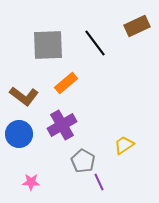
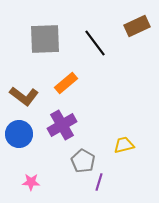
gray square: moved 3 px left, 6 px up
yellow trapezoid: rotated 20 degrees clockwise
purple line: rotated 42 degrees clockwise
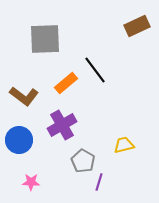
black line: moved 27 px down
blue circle: moved 6 px down
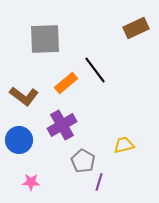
brown rectangle: moved 1 px left, 2 px down
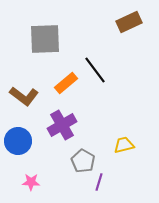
brown rectangle: moved 7 px left, 6 px up
blue circle: moved 1 px left, 1 px down
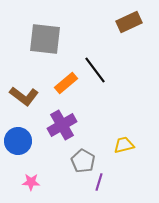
gray square: rotated 8 degrees clockwise
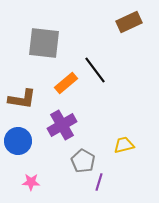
gray square: moved 1 px left, 4 px down
brown L-shape: moved 2 px left, 3 px down; rotated 28 degrees counterclockwise
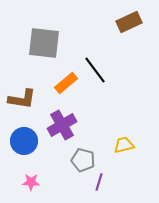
blue circle: moved 6 px right
gray pentagon: moved 1 px up; rotated 15 degrees counterclockwise
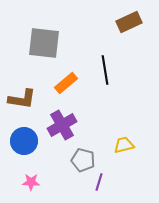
black line: moved 10 px right; rotated 28 degrees clockwise
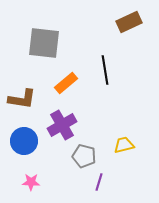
gray pentagon: moved 1 px right, 4 px up
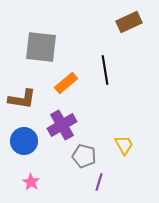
gray square: moved 3 px left, 4 px down
yellow trapezoid: rotated 75 degrees clockwise
pink star: rotated 30 degrees clockwise
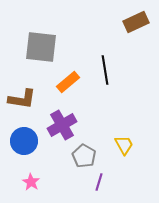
brown rectangle: moved 7 px right
orange rectangle: moved 2 px right, 1 px up
gray pentagon: rotated 15 degrees clockwise
